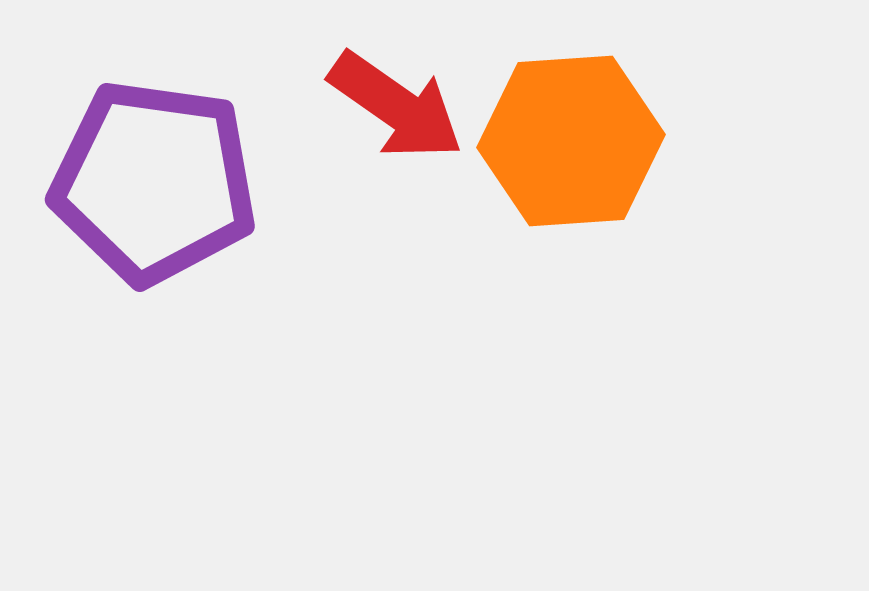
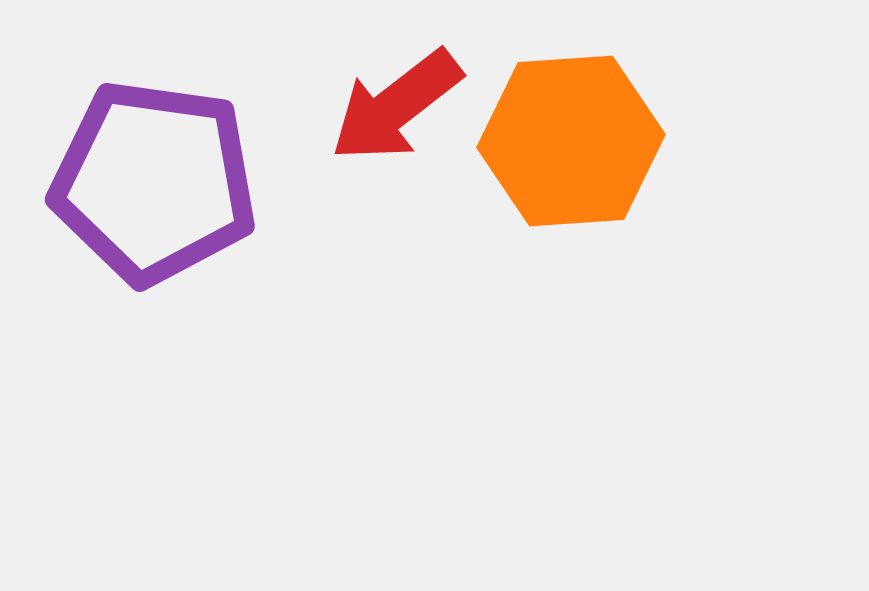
red arrow: rotated 107 degrees clockwise
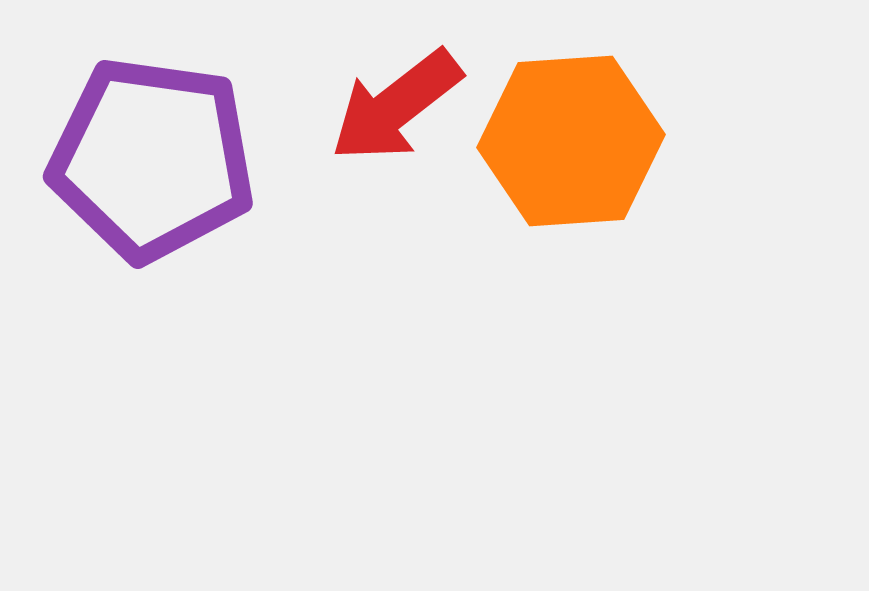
purple pentagon: moved 2 px left, 23 px up
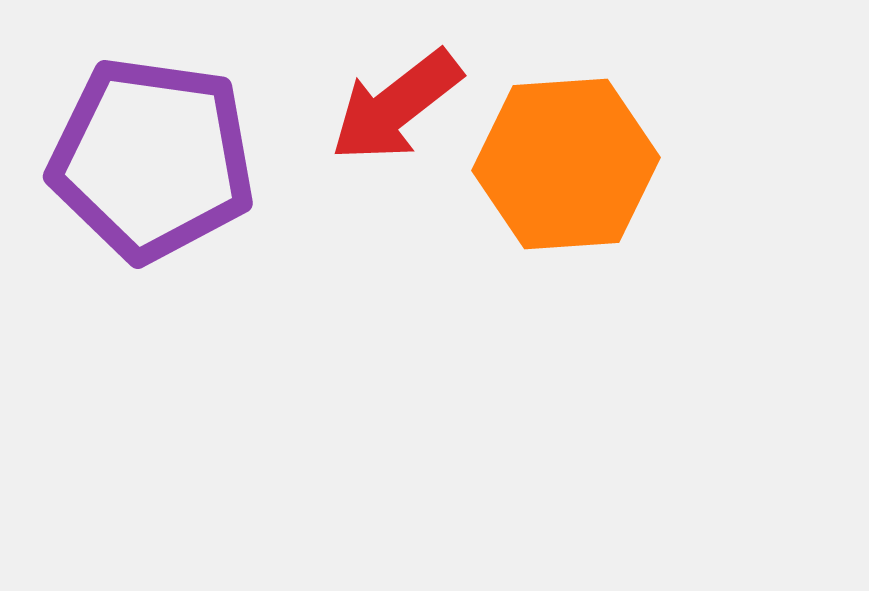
orange hexagon: moved 5 px left, 23 px down
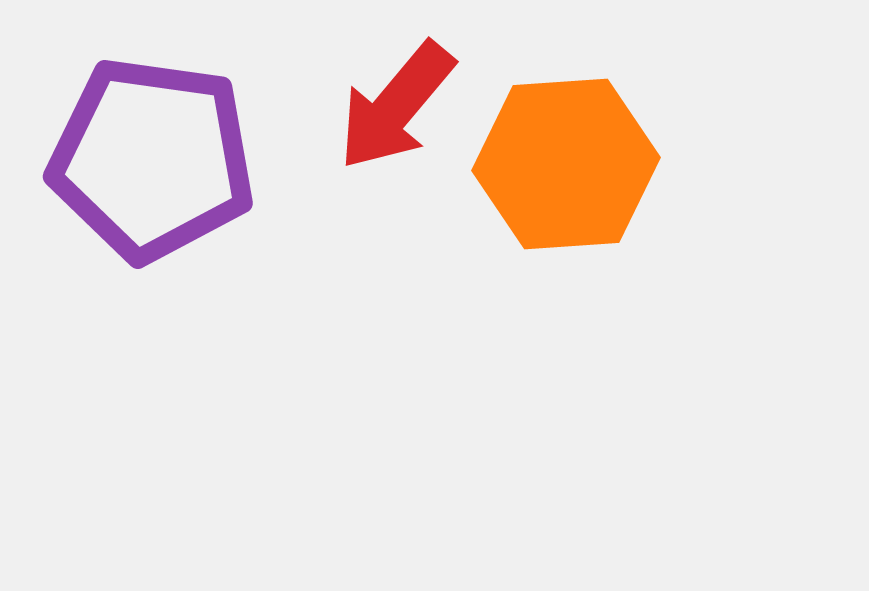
red arrow: rotated 12 degrees counterclockwise
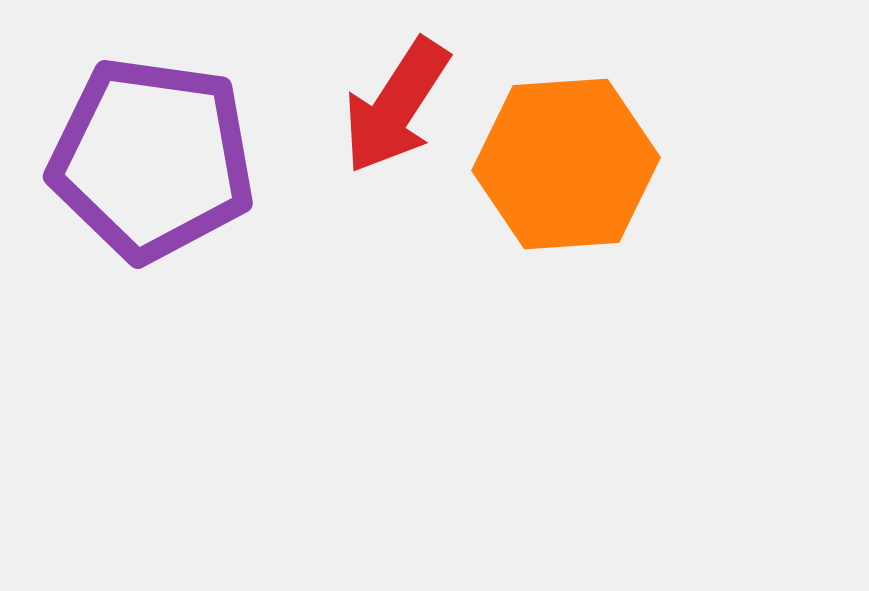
red arrow: rotated 7 degrees counterclockwise
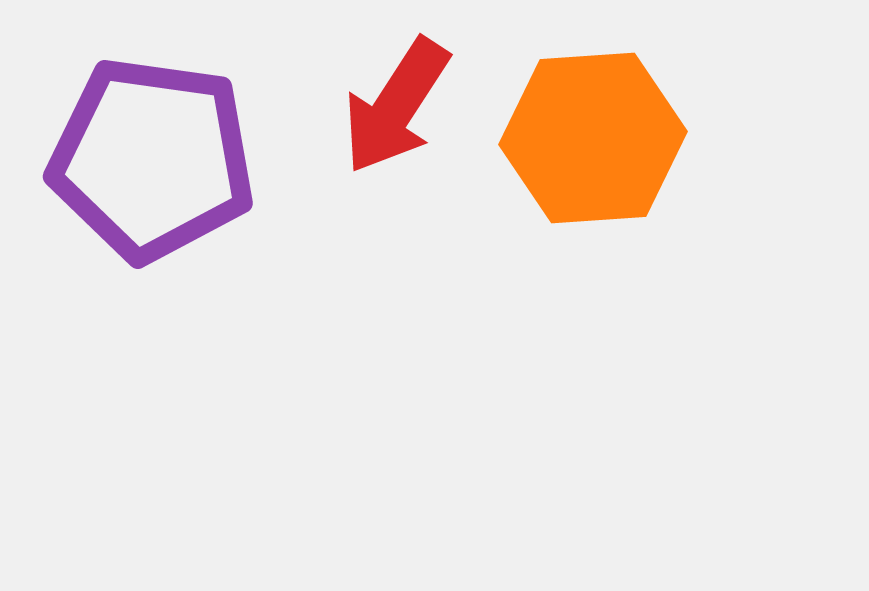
orange hexagon: moved 27 px right, 26 px up
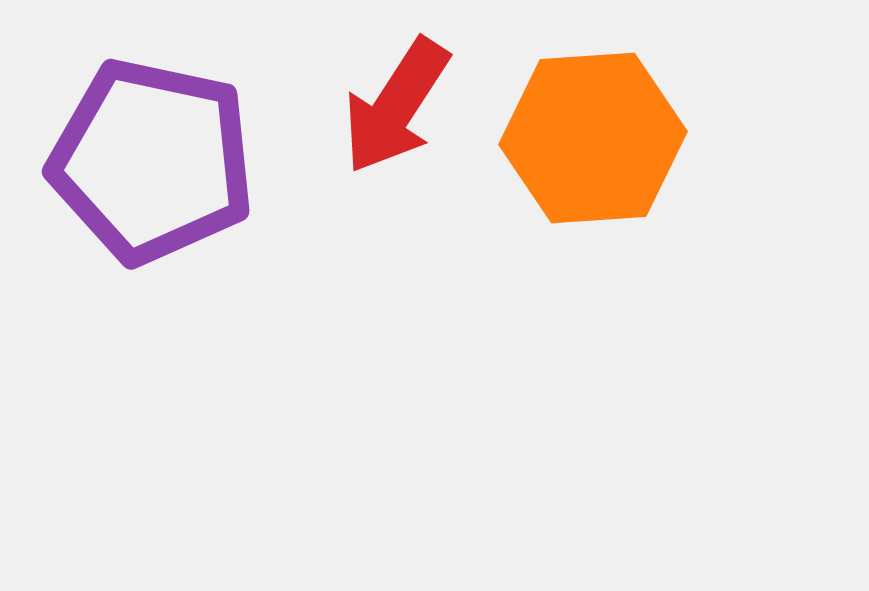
purple pentagon: moved 2 px down; rotated 4 degrees clockwise
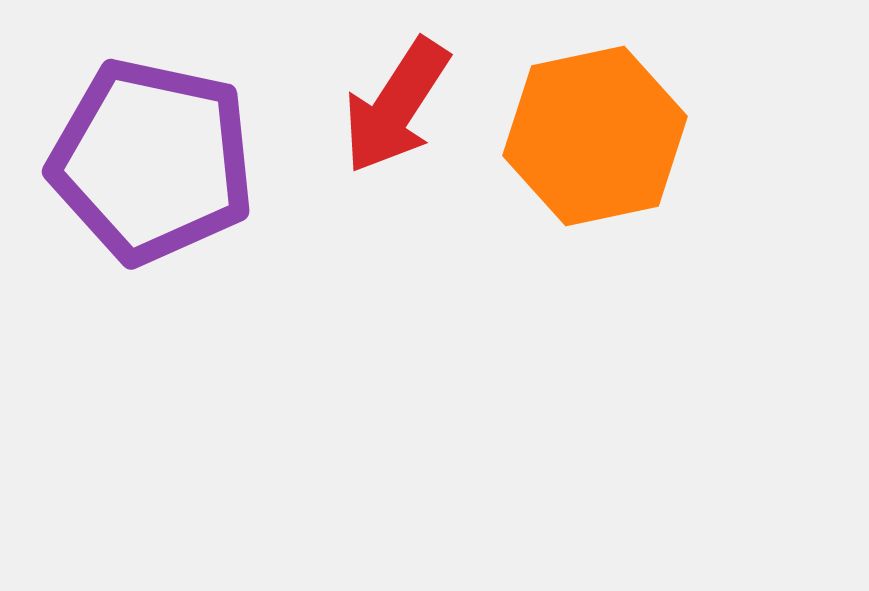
orange hexagon: moved 2 px right, 2 px up; rotated 8 degrees counterclockwise
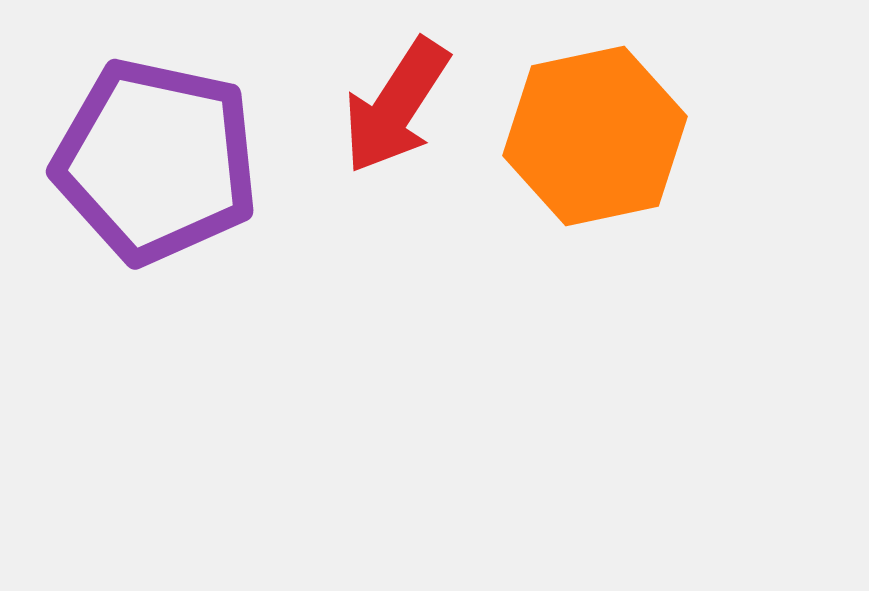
purple pentagon: moved 4 px right
